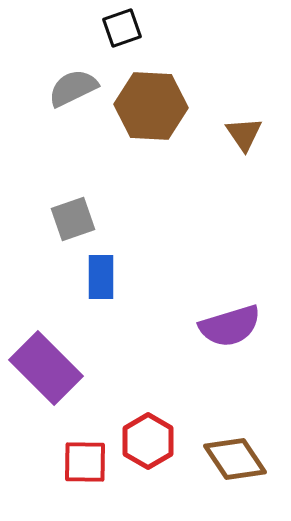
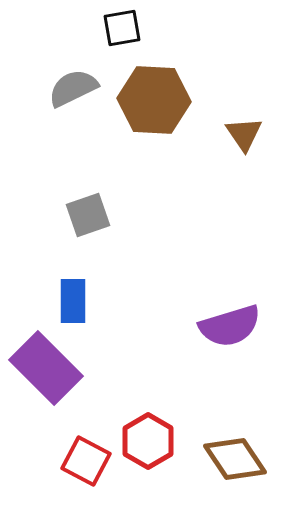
black square: rotated 9 degrees clockwise
brown hexagon: moved 3 px right, 6 px up
gray square: moved 15 px right, 4 px up
blue rectangle: moved 28 px left, 24 px down
red square: moved 1 px right, 1 px up; rotated 27 degrees clockwise
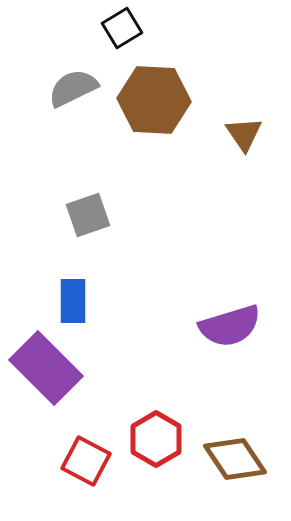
black square: rotated 21 degrees counterclockwise
red hexagon: moved 8 px right, 2 px up
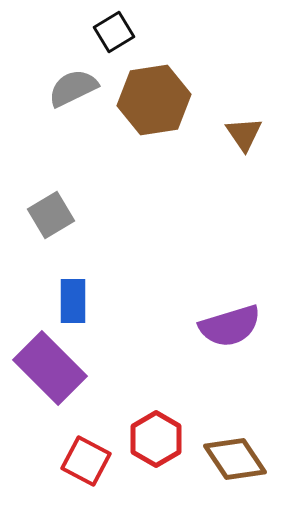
black square: moved 8 px left, 4 px down
brown hexagon: rotated 12 degrees counterclockwise
gray square: moved 37 px left; rotated 12 degrees counterclockwise
purple rectangle: moved 4 px right
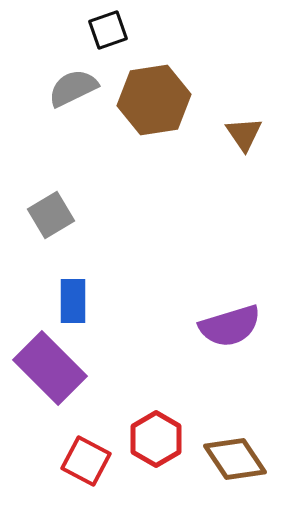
black square: moved 6 px left, 2 px up; rotated 12 degrees clockwise
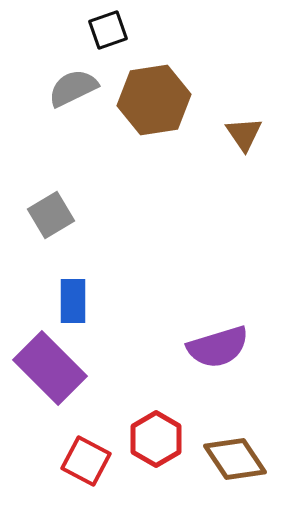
purple semicircle: moved 12 px left, 21 px down
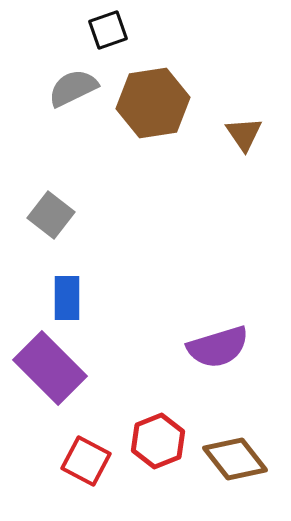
brown hexagon: moved 1 px left, 3 px down
gray square: rotated 21 degrees counterclockwise
blue rectangle: moved 6 px left, 3 px up
red hexagon: moved 2 px right, 2 px down; rotated 8 degrees clockwise
brown diamond: rotated 4 degrees counterclockwise
